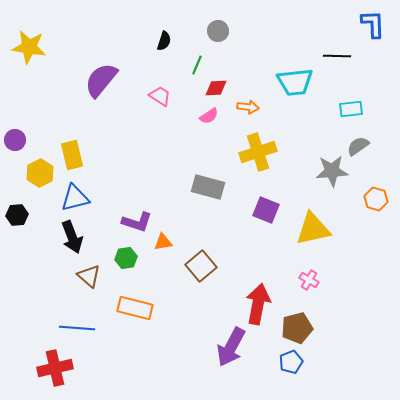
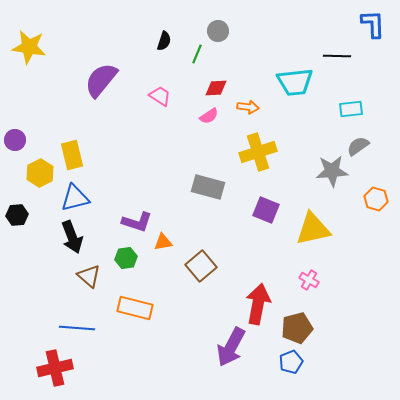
green line: moved 11 px up
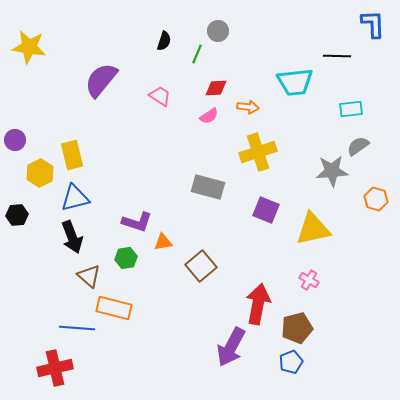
orange rectangle: moved 21 px left
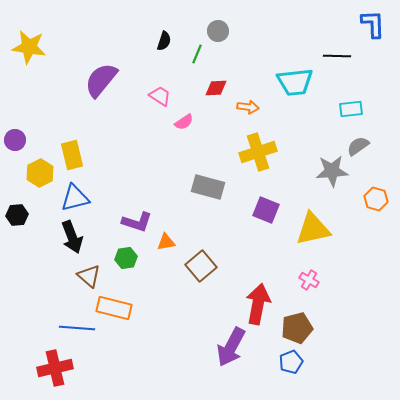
pink semicircle: moved 25 px left, 6 px down
orange triangle: moved 3 px right
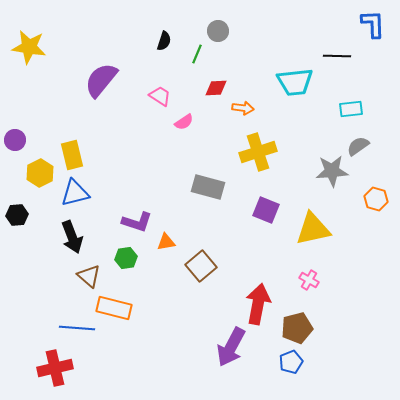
orange arrow: moved 5 px left, 1 px down
blue triangle: moved 5 px up
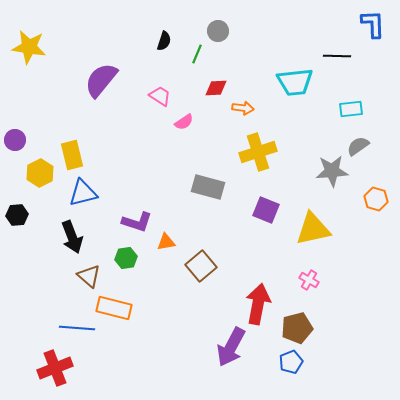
blue triangle: moved 8 px right
red cross: rotated 8 degrees counterclockwise
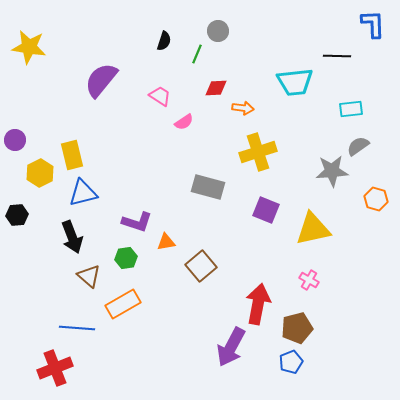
orange rectangle: moved 9 px right, 4 px up; rotated 44 degrees counterclockwise
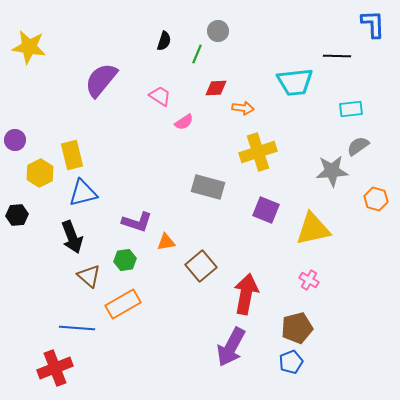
green hexagon: moved 1 px left, 2 px down
red arrow: moved 12 px left, 10 px up
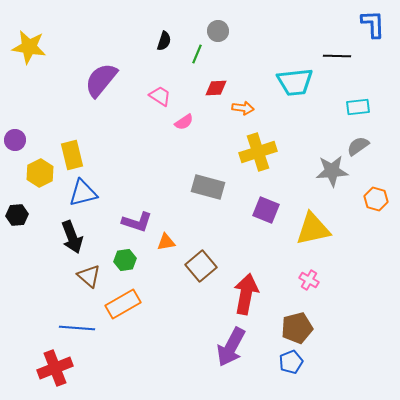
cyan rectangle: moved 7 px right, 2 px up
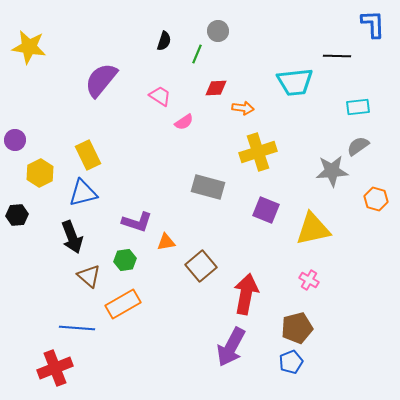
yellow rectangle: moved 16 px right; rotated 12 degrees counterclockwise
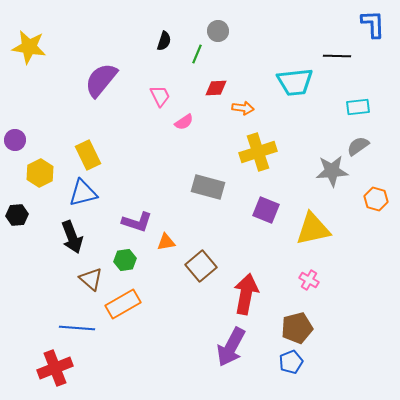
pink trapezoid: rotated 30 degrees clockwise
brown triangle: moved 2 px right, 3 px down
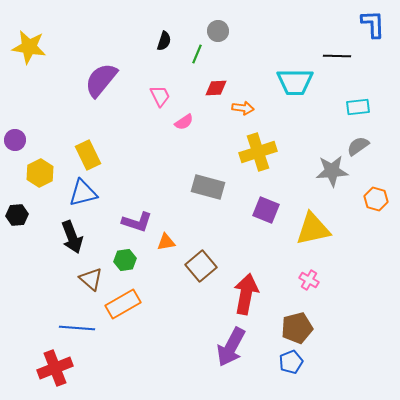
cyan trapezoid: rotated 6 degrees clockwise
